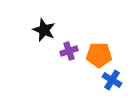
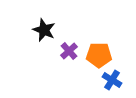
purple cross: rotated 24 degrees counterclockwise
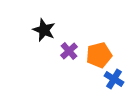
orange pentagon: rotated 15 degrees counterclockwise
blue cross: moved 2 px right, 1 px up
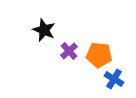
orange pentagon: rotated 20 degrees clockwise
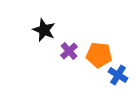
blue cross: moved 4 px right, 4 px up
